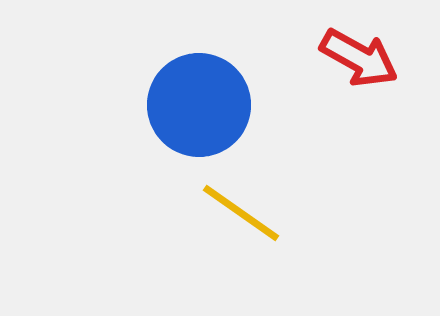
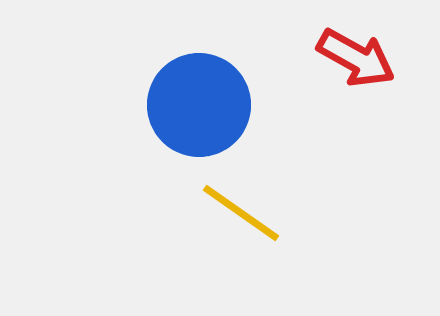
red arrow: moved 3 px left
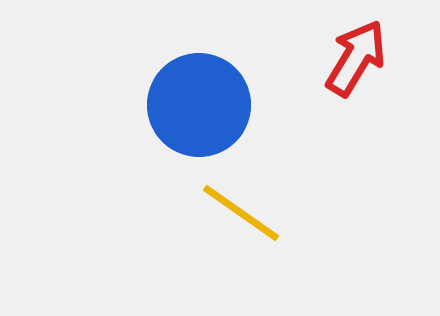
red arrow: rotated 88 degrees counterclockwise
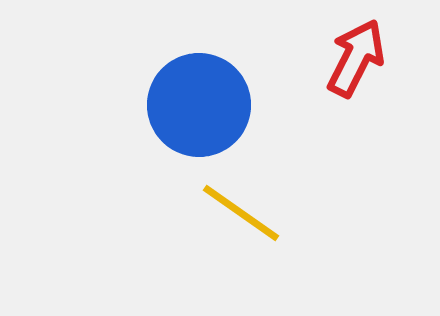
red arrow: rotated 4 degrees counterclockwise
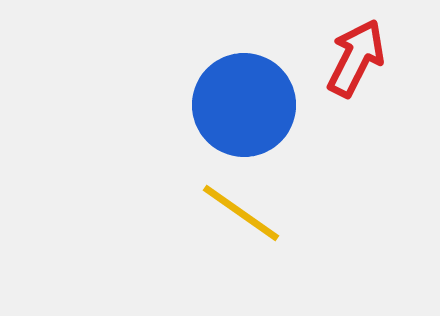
blue circle: moved 45 px right
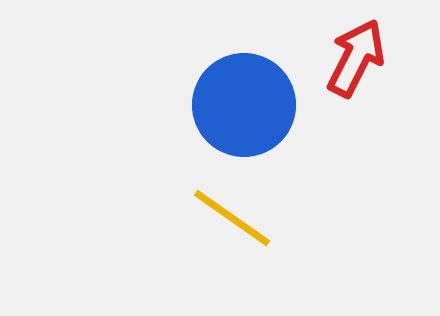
yellow line: moved 9 px left, 5 px down
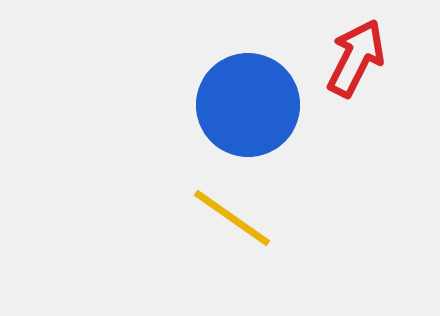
blue circle: moved 4 px right
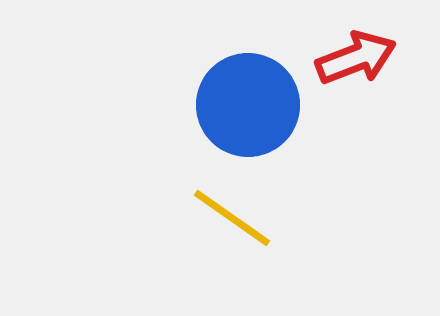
red arrow: rotated 42 degrees clockwise
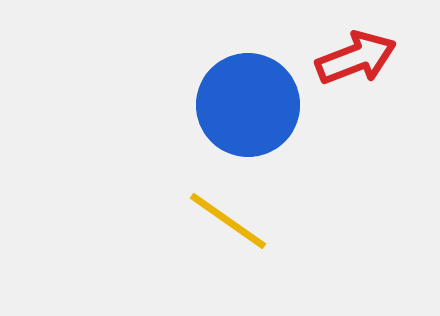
yellow line: moved 4 px left, 3 px down
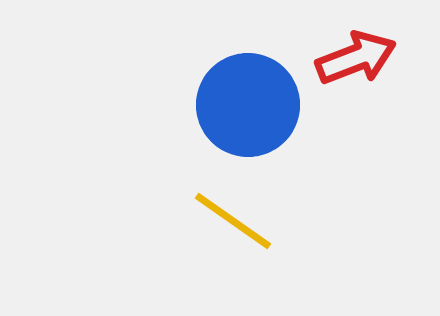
yellow line: moved 5 px right
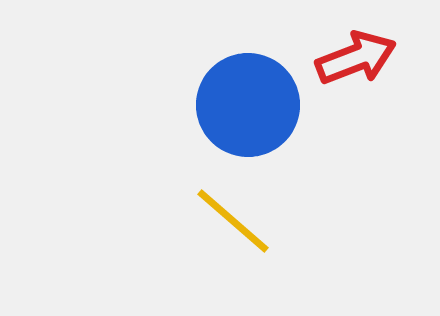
yellow line: rotated 6 degrees clockwise
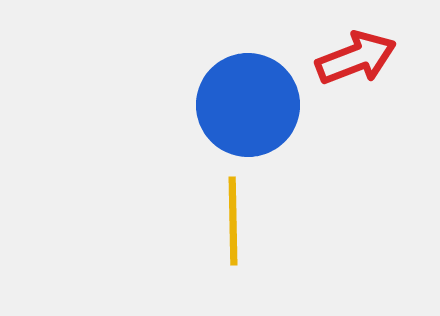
yellow line: rotated 48 degrees clockwise
